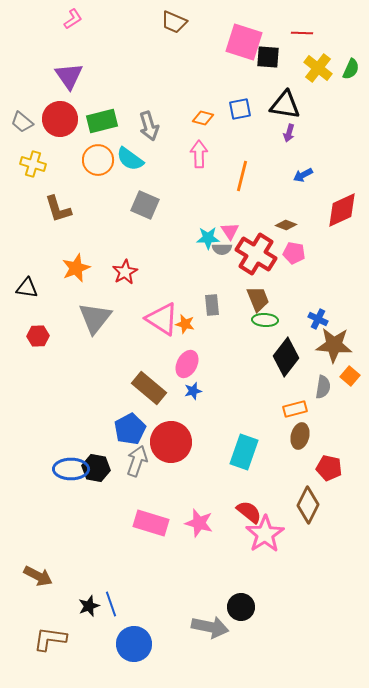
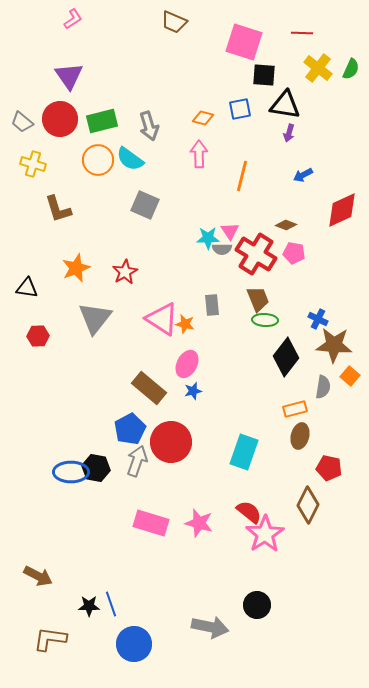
black square at (268, 57): moved 4 px left, 18 px down
blue ellipse at (71, 469): moved 3 px down
black star at (89, 606): rotated 20 degrees clockwise
black circle at (241, 607): moved 16 px right, 2 px up
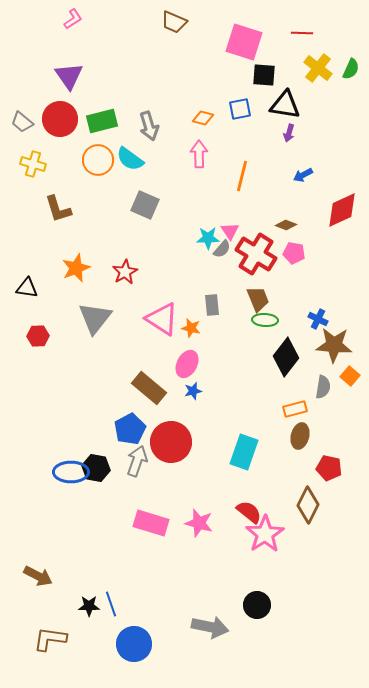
gray semicircle at (222, 249): rotated 48 degrees counterclockwise
orange star at (185, 324): moved 6 px right, 4 px down
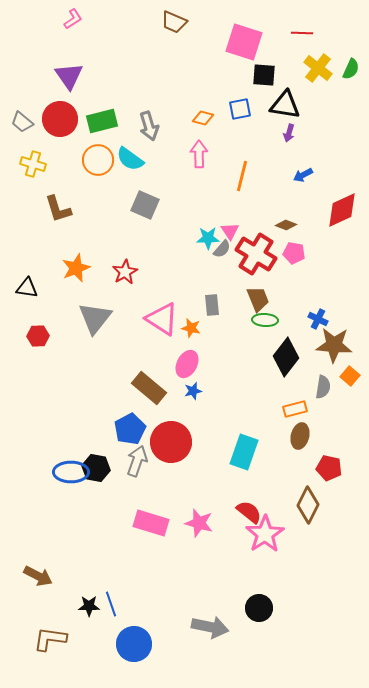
black circle at (257, 605): moved 2 px right, 3 px down
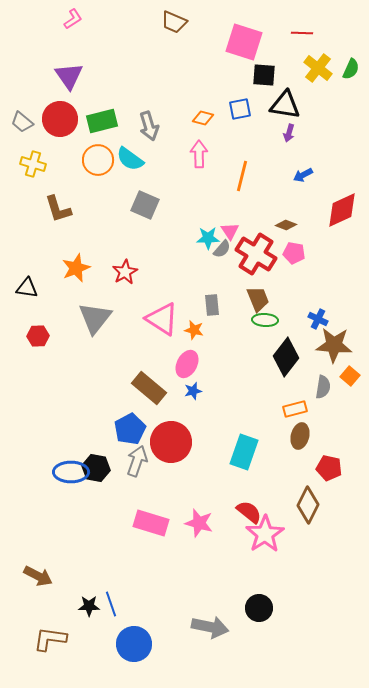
orange star at (191, 328): moved 3 px right, 2 px down
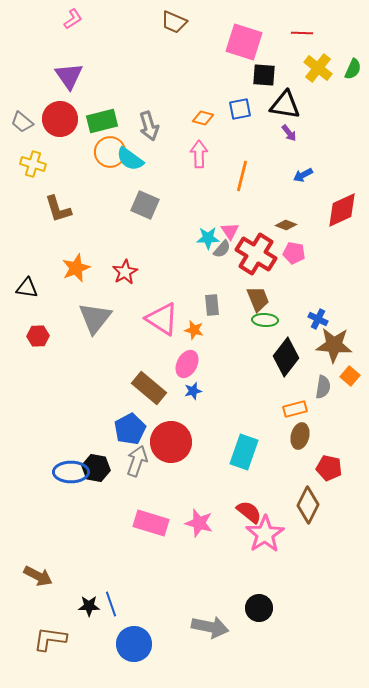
green semicircle at (351, 69): moved 2 px right
purple arrow at (289, 133): rotated 54 degrees counterclockwise
orange circle at (98, 160): moved 12 px right, 8 px up
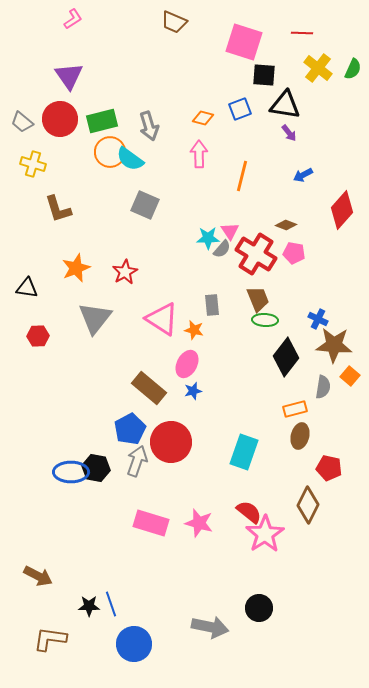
blue square at (240, 109): rotated 10 degrees counterclockwise
red diamond at (342, 210): rotated 24 degrees counterclockwise
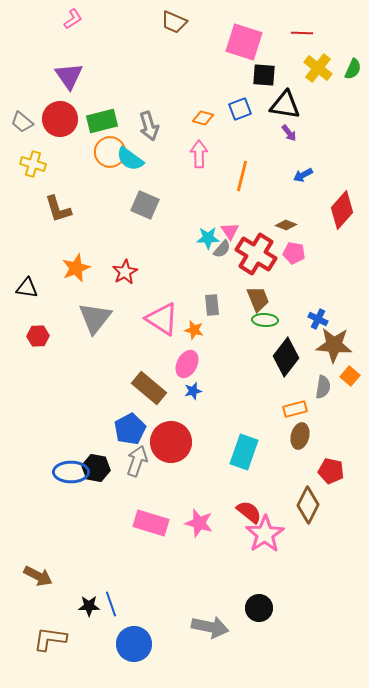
red pentagon at (329, 468): moved 2 px right, 3 px down
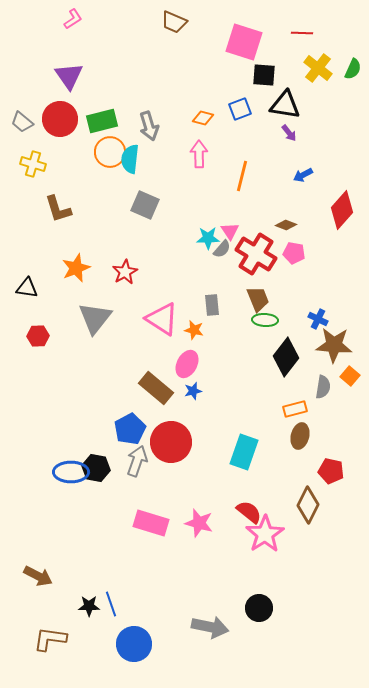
cyan semicircle at (130, 159): rotated 60 degrees clockwise
brown rectangle at (149, 388): moved 7 px right
